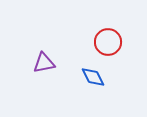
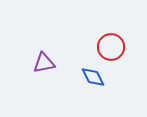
red circle: moved 3 px right, 5 px down
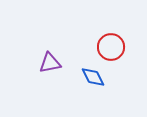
purple triangle: moved 6 px right
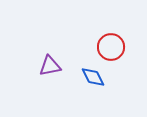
purple triangle: moved 3 px down
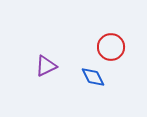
purple triangle: moved 4 px left; rotated 15 degrees counterclockwise
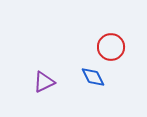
purple triangle: moved 2 px left, 16 px down
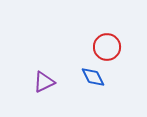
red circle: moved 4 px left
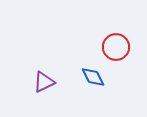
red circle: moved 9 px right
